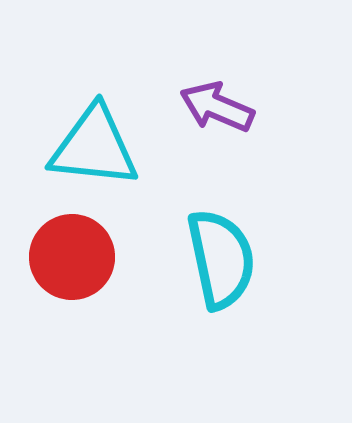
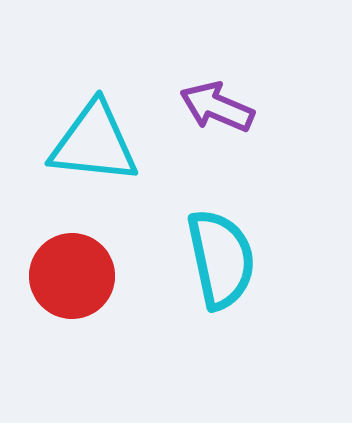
cyan triangle: moved 4 px up
red circle: moved 19 px down
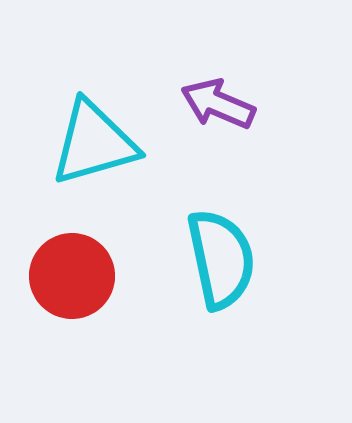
purple arrow: moved 1 px right, 3 px up
cyan triangle: rotated 22 degrees counterclockwise
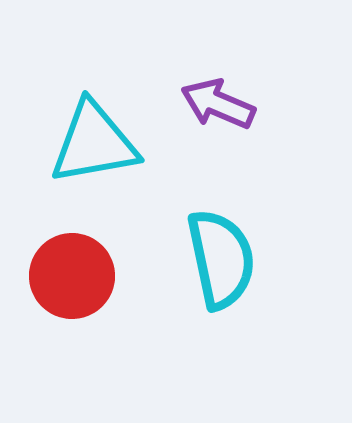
cyan triangle: rotated 6 degrees clockwise
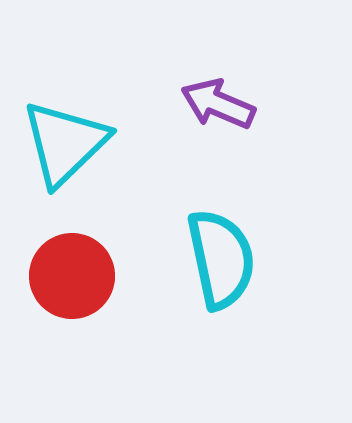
cyan triangle: moved 29 px left; rotated 34 degrees counterclockwise
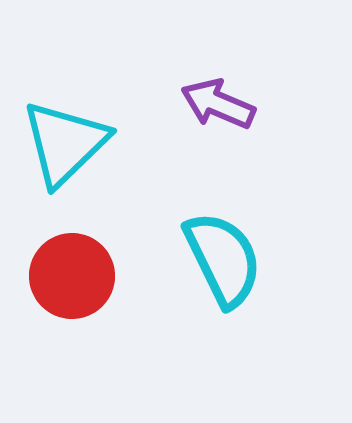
cyan semicircle: moved 2 px right; rotated 14 degrees counterclockwise
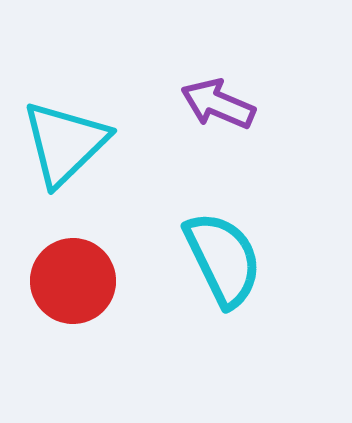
red circle: moved 1 px right, 5 px down
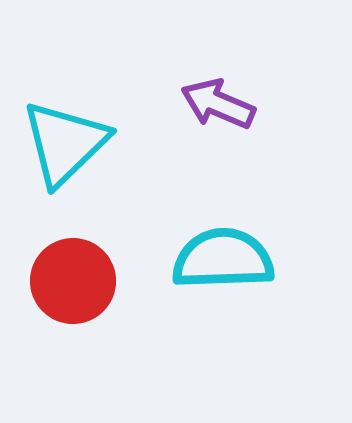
cyan semicircle: rotated 66 degrees counterclockwise
